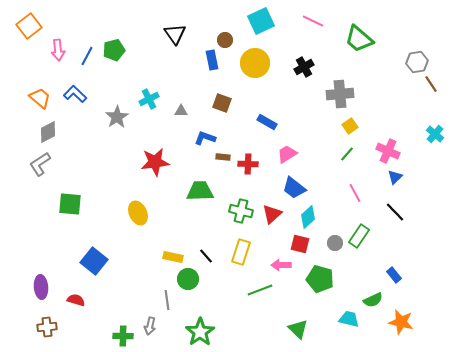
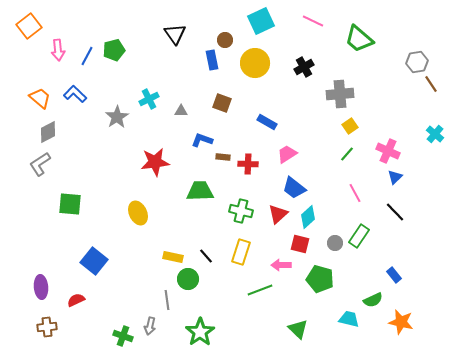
blue L-shape at (205, 138): moved 3 px left, 2 px down
red triangle at (272, 214): moved 6 px right
red semicircle at (76, 300): rotated 42 degrees counterclockwise
green cross at (123, 336): rotated 18 degrees clockwise
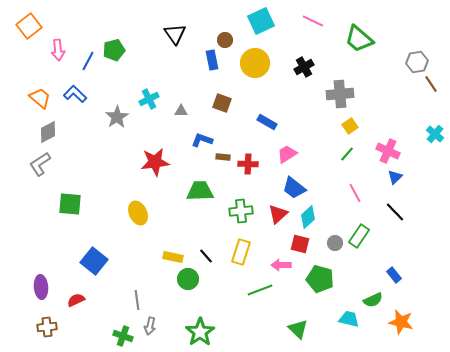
blue line at (87, 56): moved 1 px right, 5 px down
green cross at (241, 211): rotated 20 degrees counterclockwise
gray line at (167, 300): moved 30 px left
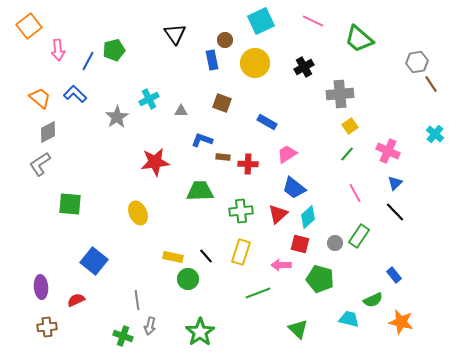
blue triangle at (395, 177): moved 6 px down
green line at (260, 290): moved 2 px left, 3 px down
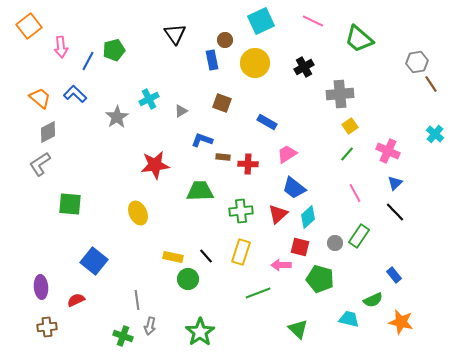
pink arrow at (58, 50): moved 3 px right, 3 px up
gray triangle at (181, 111): rotated 32 degrees counterclockwise
red star at (155, 162): moved 3 px down
red square at (300, 244): moved 3 px down
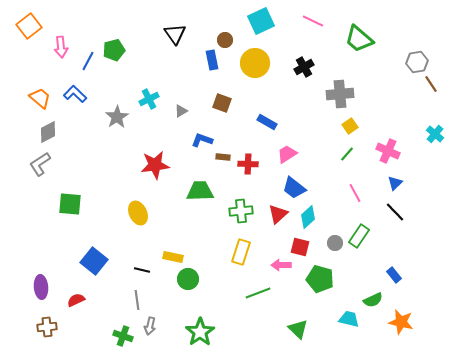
black line at (206, 256): moved 64 px left, 14 px down; rotated 35 degrees counterclockwise
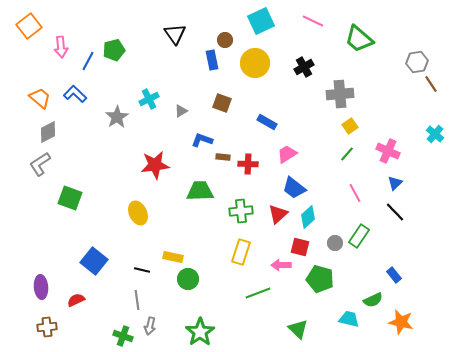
green square at (70, 204): moved 6 px up; rotated 15 degrees clockwise
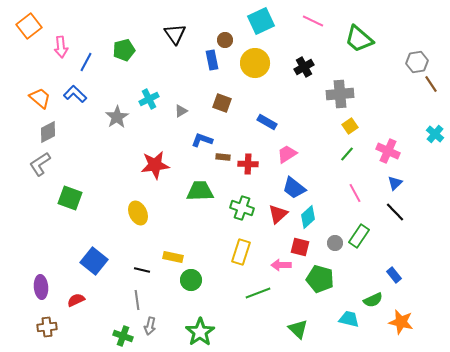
green pentagon at (114, 50): moved 10 px right
blue line at (88, 61): moved 2 px left, 1 px down
green cross at (241, 211): moved 1 px right, 3 px up; rotated 25 degrees clockwise
green circle at (188, 279): moved 3 px right, 1 px down
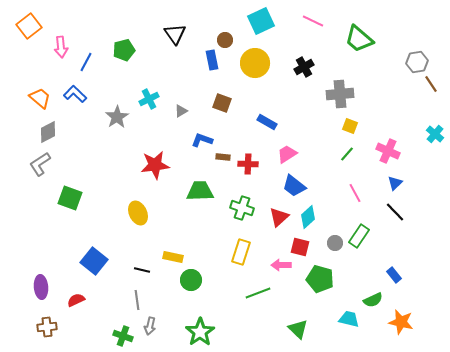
yellow square at (350, 126): rotated 35 degrees counterclockwise
blue trapezoid at (294, 188): moved 2 px up
red triangle at (278, 214): moved 1 px right, 3 px down
